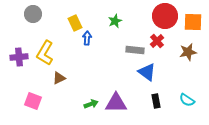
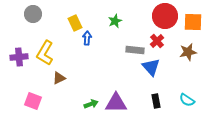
blue triangle: moved 4 px right, 5 px up; rotated 12 degrees clockwise
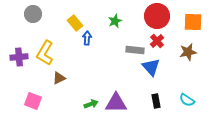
red circle: moved 8 px left
yellow rectangle: rotated 14 degrees counterclockwise
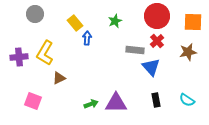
gray circle: moved 2 px right
black rectangle: moved 1 px up
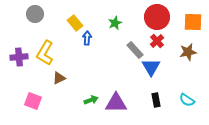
red circle: moved 1 px down
green star: moved 2 px down
gray rectangle: rotated 42 degrees clockwise
blue triangle: rotated 12 degrees clockwise
green arrow: moved 4 px up
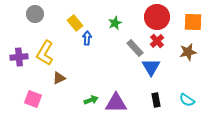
gray rectangle: moved 2 px up
pink square: moved 2 px up
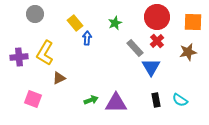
cyan semicircle: moved 7 px left
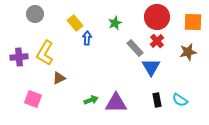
black rectangle: moved 1 px right
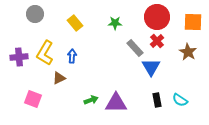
green star: rotated 24 degrees clockwise
blue arrow: moved 15 px left, 18 px down
brown star: rotated 30 degrees counterclockwise
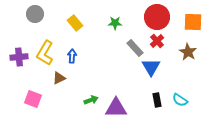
purple triangle: moved 5 px down
